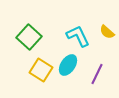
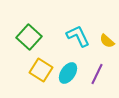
yellow semicircle: moved 9 px down
cyan ellipse: moved 8 px down
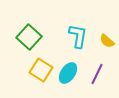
cyan L-shape: rotated 35 degrees clockwise
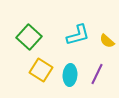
cyan L-shape: moved 1 px up; rotated 65 degrees clockwise
cyan ellipse: moved 2 px right, 2 px down; rotated 30 degrees counterclockwise
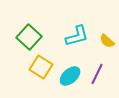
cyan L-shape: moved 1 px left, 1 px down
yellow square: moved 3 px up
cyan ellipse: moved 1 px down; rotated 45 degrees clockwise
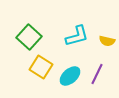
yellow semicircle: rotated 28 degrees counterclockwise
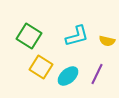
green square: moved 1 px up; rotated 10 degrees counterclockwise
cyan ellipse: moved 2 px left
